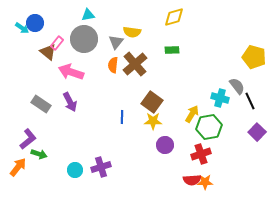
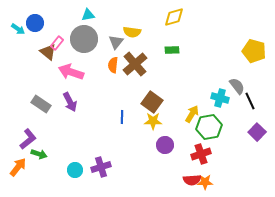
cyan arrow: moved 4 px left, 1 px down
yellow pentagon: moved 6 px up
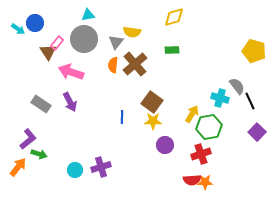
brown triangle: rotated 18 degrees clockwise
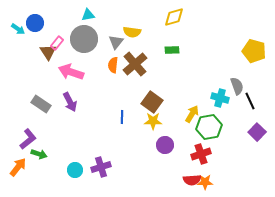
gray semicircle: rotated 18 degrees clockwise
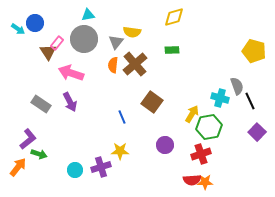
pink arrow: moved 1 px down
blue line: rotated 24 degrees counterclockwise
yellow star: moved 33 px left, 30 px down
